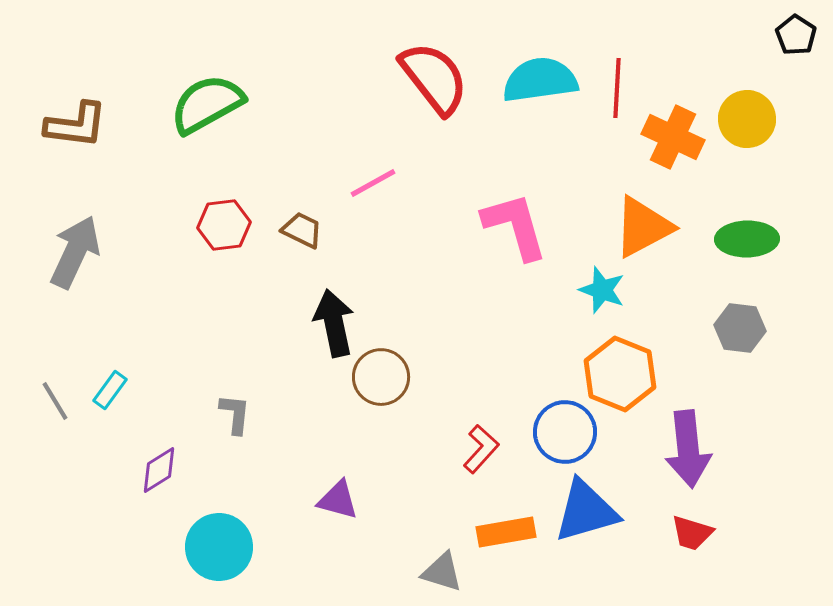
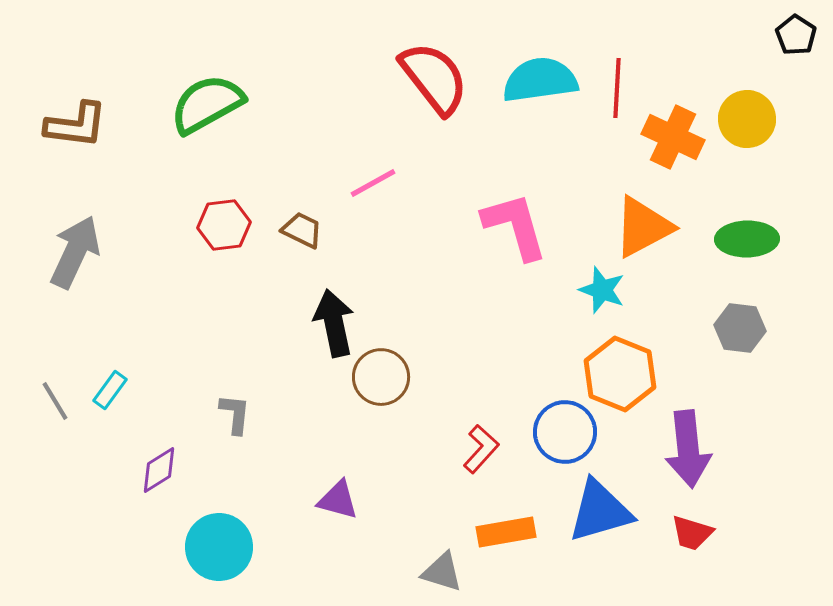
blue triangle: moved 14 px right
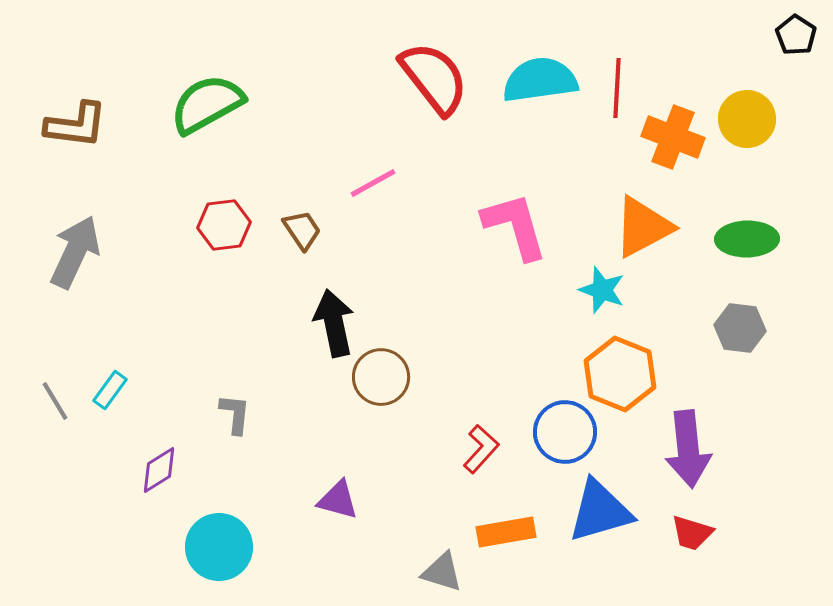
orange cross: rotated 4 degrees counterclockwise
brown trapezoid: rotated 30 degrees clockwise
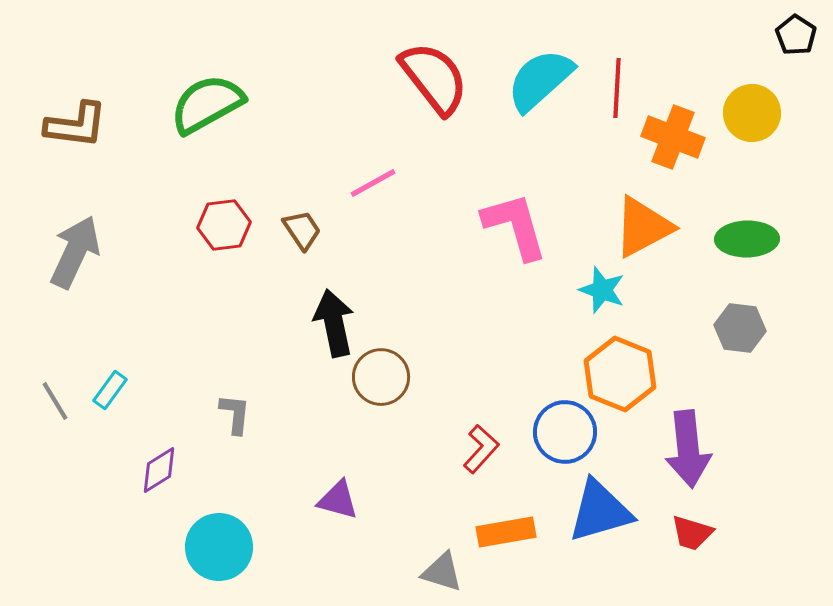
cyan semicircle: rotated 34 degrees counterclockwise
yellow circle: moved 5 px right, 6 px up
